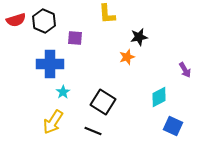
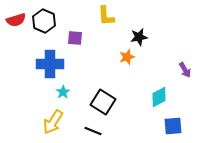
yellow L-shape: moved 1 px left, 2 px down
blue square: rotated 30 degrees counterclockwise
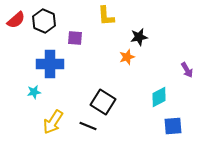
red semicircle: rotated 24 degrees counterclockwise
purple arrow: moved 2 px right
cyan star: moved 29 px left; rotated 24 degrees clockwise
black line: moved 5 px left, 5 px up
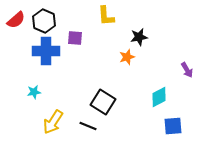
blue cross: moved 4 px left, 13 px up
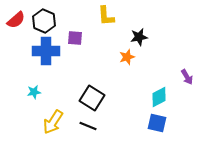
purple arrow: moved 7 px down
black square: moved 11 px left, 4 px up
blue square: moved 16 px left, 3 px up; rotated 18 degrees clockwise
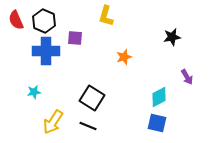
yellow L-shape: rotated 20 degrees clockwise
red semicircle: rotated 108 degrees clockwise
black star: moved 33 px right
orange star: moved 3 px left
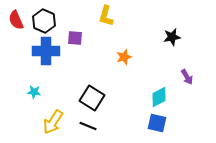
cyan star: rotated 16 degrees clockwise
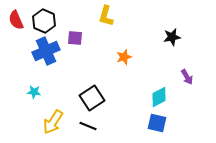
blue cross: rotated 24 degrees counterclockwise
black square: rotated 25 degrees clockwise
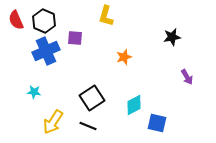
cyan diamond: moved 25 px left, 8 px down
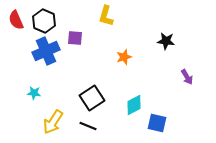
black star: moved 6 px left, 4 px down; rotated 18 degrees clockwise
cyan star: moved 1 px down
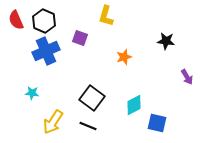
purple square: moved 5 px right; rotated 14 degrees clockwise
cyan star: moved 2 px left
black square: rotated 20 degrees counterclockwise
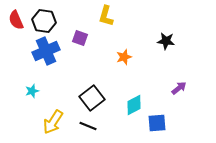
black hexagon: rotated 15 degrees counterclockwise
purple arrow: moved 8 px left, 11 px down; rotated 98 degrees counterclockwise
cyan star: moved 2 px up; rotated 24 degrees counterclockwise
black square: rotated 15 degrees clockwise
blue square: rotated 18 degrees counterclockwise
